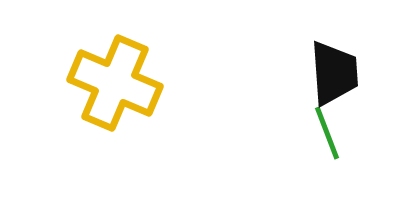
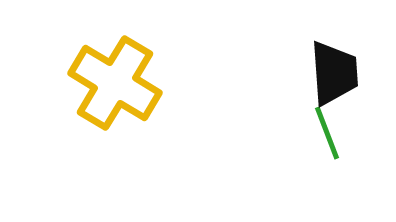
yellow cross: rotated 8 degrees clockwise
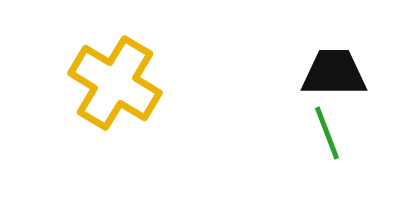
black trapezoid: rotated 86 degrees counterclockwise
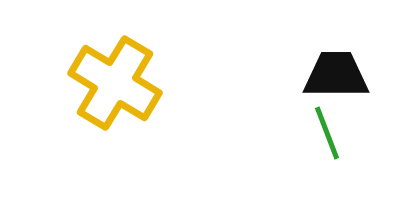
black trapezoid: moved 2 px right, 2 px down
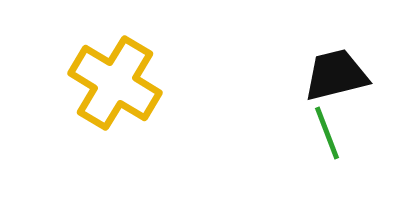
black trapezoid: rotated 14 degrees counterclockwise
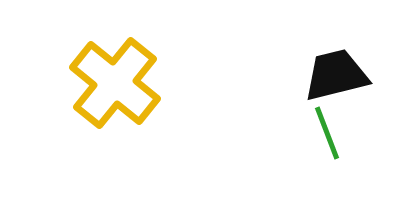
yellow cross: rotated 8 degrees clockwise
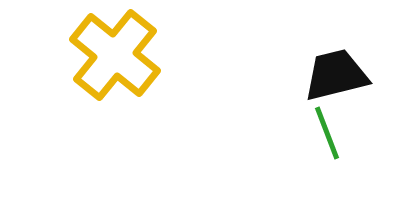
yellow cross: moved 28 px up
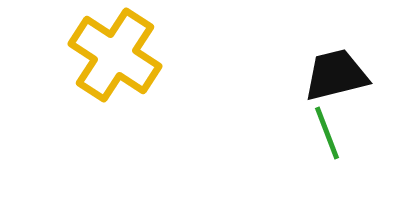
yellow cross: rotated 6 degrees counterclockwise
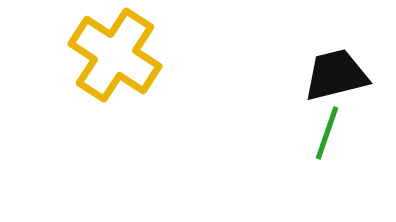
green line: rotated 40 degrees clockwise
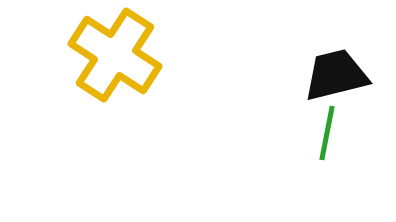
green line: rotated 8 degrees counterclockwise
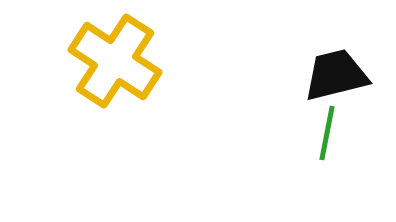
yellow cross: moved 6 px down
